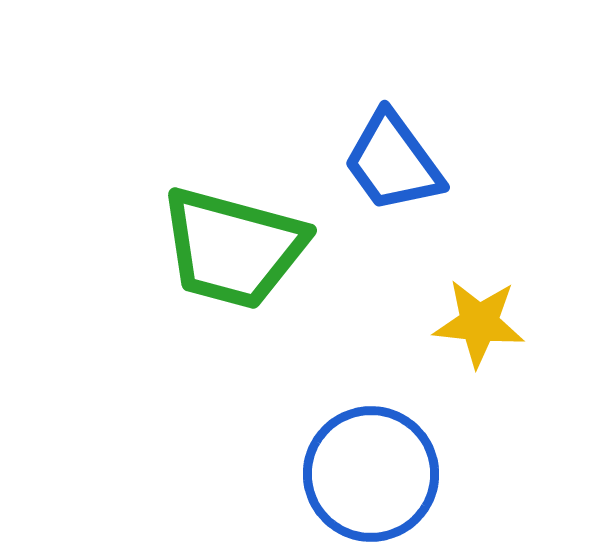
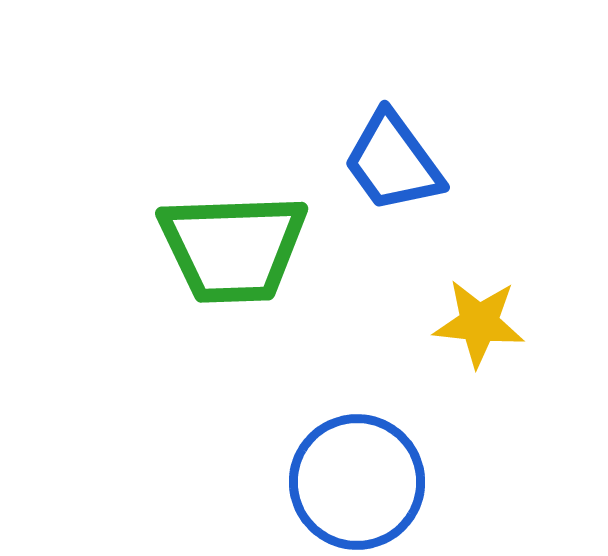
green trapezoid: rotated 17 degrees counterclockwise
blue circle: moved 14 px left, 8 px down
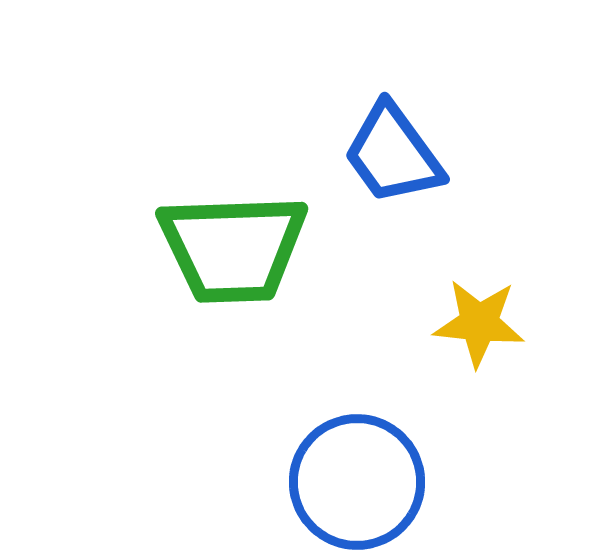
blue trapezoid: moved 8 px up
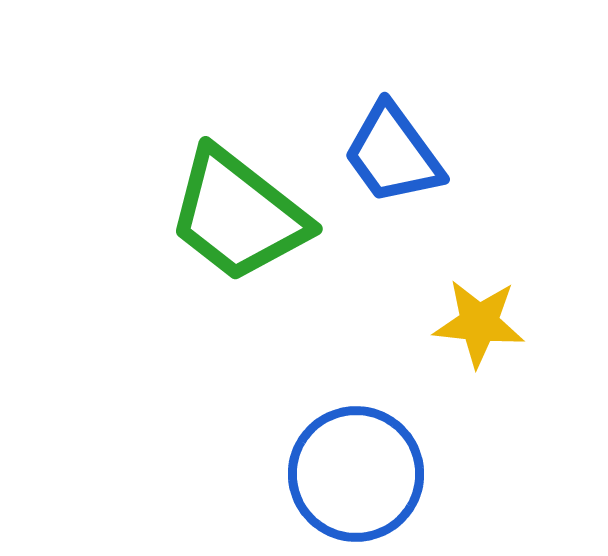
green trapezoid: moved 5 px right, 33 px up; rotated 40 degrees clockwise
blue circle: moved 1 px left, 8 px up
